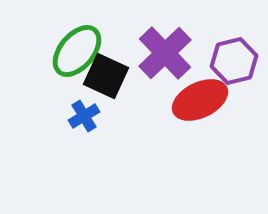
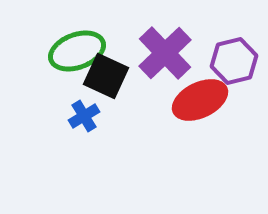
green ellipse: rotated 30 degrees clockwise
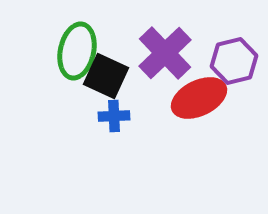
green ellipse: rotated 58 degrees counterclockwise
red ellipse: moved 1 px left, 2 px up
blue cross: moved 30 px right; rotated 28 degrees clockwise
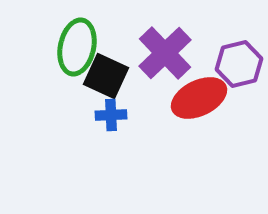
green ellipse: moved 4 px up
purple hexagon: moved 5 px right, 3 px down
blue cross: moved 3 px left, 1 px up
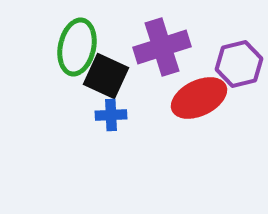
purple cross: moved 3 px left, 6 px up; rotated 26 degrees clockwise
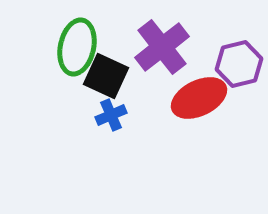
purple cross: rotated 20 degrees counterclockwise
blue cross: rotated 20 degrees counterclockwise
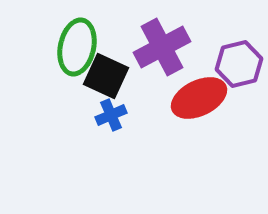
purple cross: rotated 10 degrees clockwise
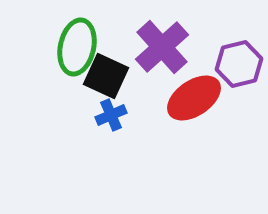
purple cross: rotated 14 degrees counterclockwise
red ellipse: moved 5 px left; rotated 8 degrees counterclockwise
